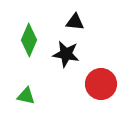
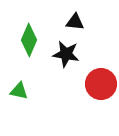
green triangle: moved 7 px left, 5 px up
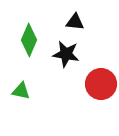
green triangle: moved 2 px right
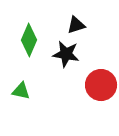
black triangle: moved 1 px right, 3 px down; rotated 24 degrees counterclockwise
red circle: moved 1 px down
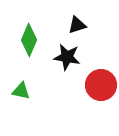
black triangle: moved 1 px right
black star: moved 1 px right, 3 px down
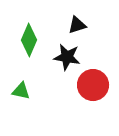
red circle: moved 8 px left
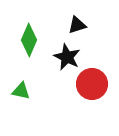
black star: rotated 16 degrees clockwise
red circle: moved 1 px left, 1 px up
